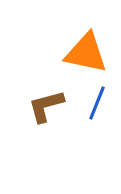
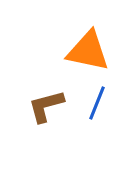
orange triangle: moved 2 px right, 2 px up
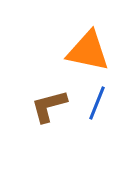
brown L-shape: moved 3 px right
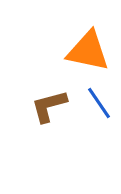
blue line: moved 2 px right; rotated 56 degrees counterclockwise
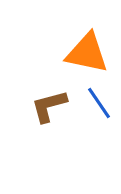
orange triangle: moved 1 px left, 2 px down
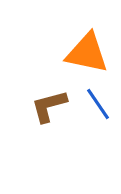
blue line: moved 1 px left, 1 px down
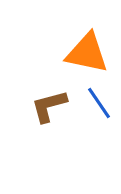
blue line: moved 1 px right, 1 px up
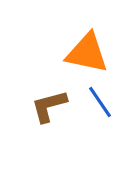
blue line: moved 1 px right, 1 px up
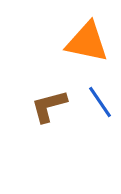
orange triangle: moved 11 px up
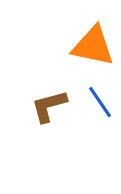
orange triangle: moved 6 px right, 4 px down
